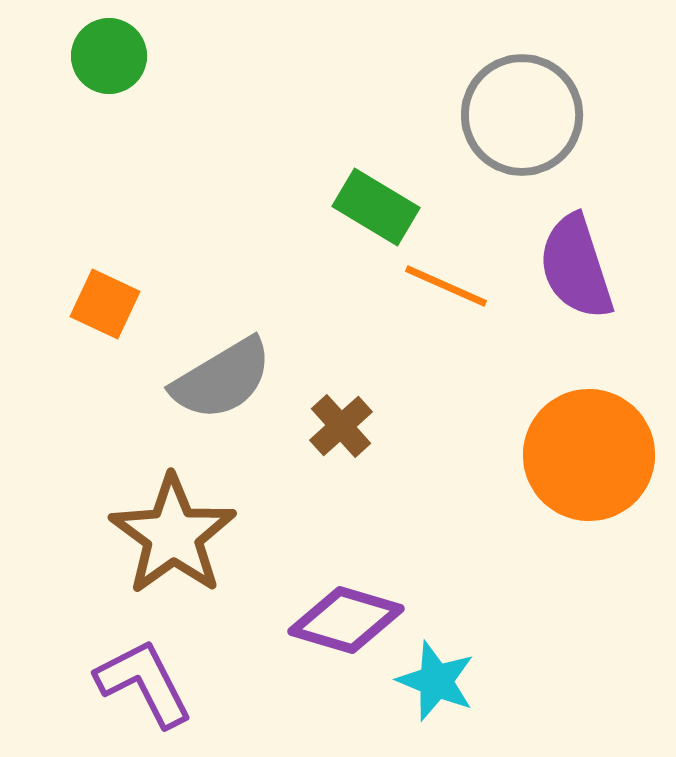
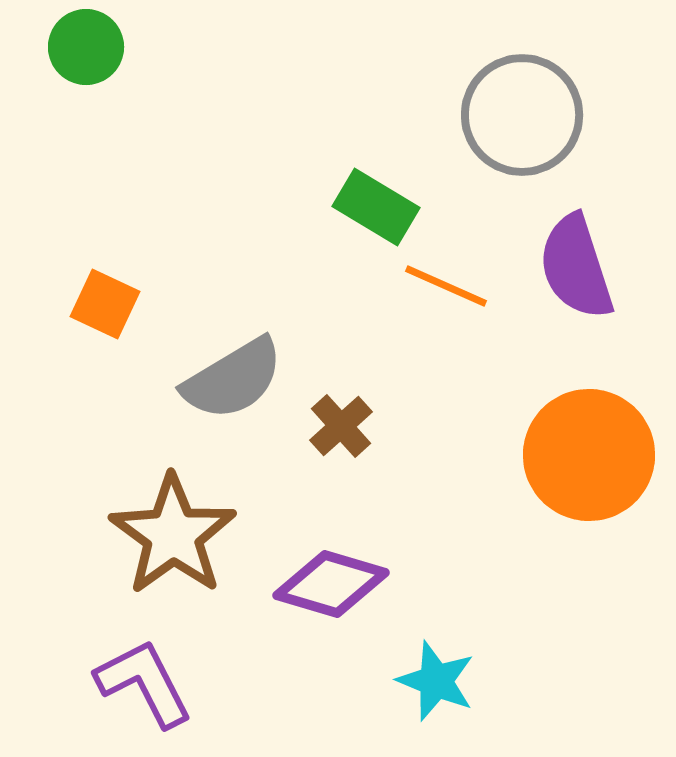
green circle: moved 23 px left, 9 px up
gray semicircle: moved 11 px right
purple diamond: moved 15 px left, 36 px up
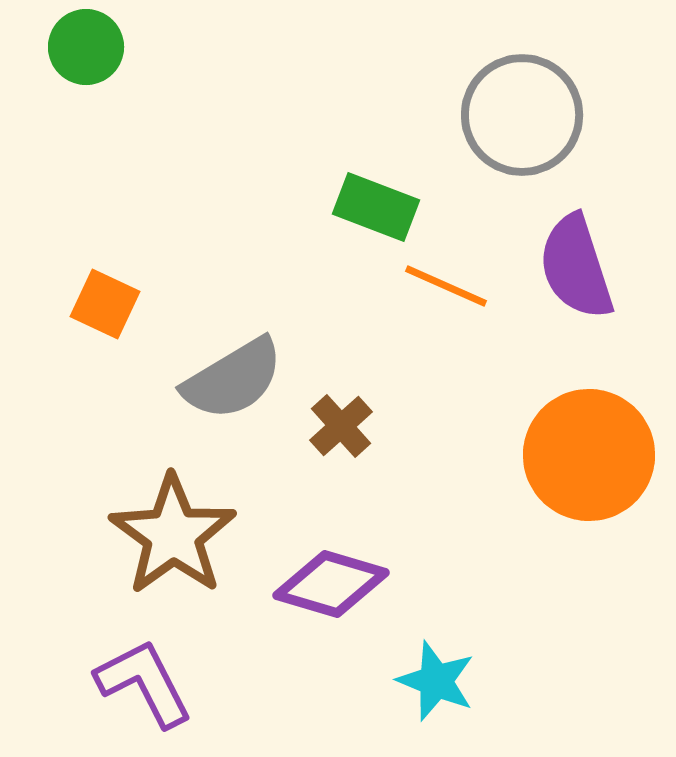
green rectangle: rotated 10 degrees counterclockwise
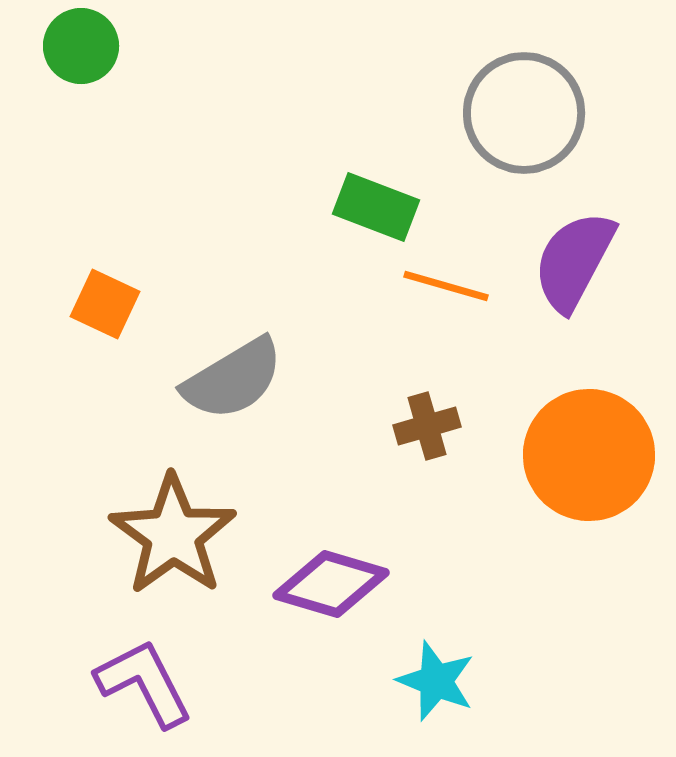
green circle: moved 5 px left, 1 px up
gray circle: moved 2 px right, 2 px up
purple semicircle: moved 2 px left, 6 px up; rotated 46 degrees clockwise
orange line: rotated 8 degrees counterclockwise
brown cross: moved 86 px right; rotated 26 degrees clockwise
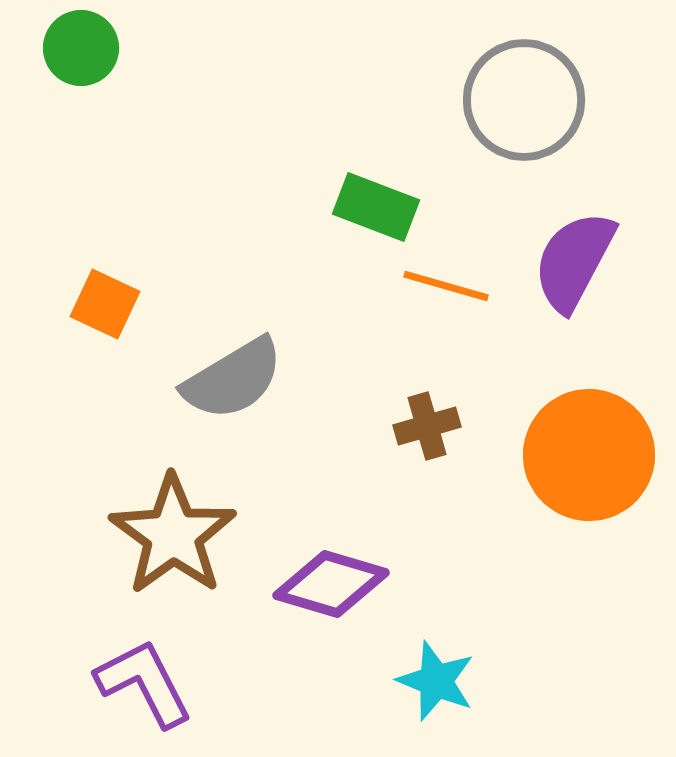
green circle: moved 2 px down
gray circle: moved 13 px up
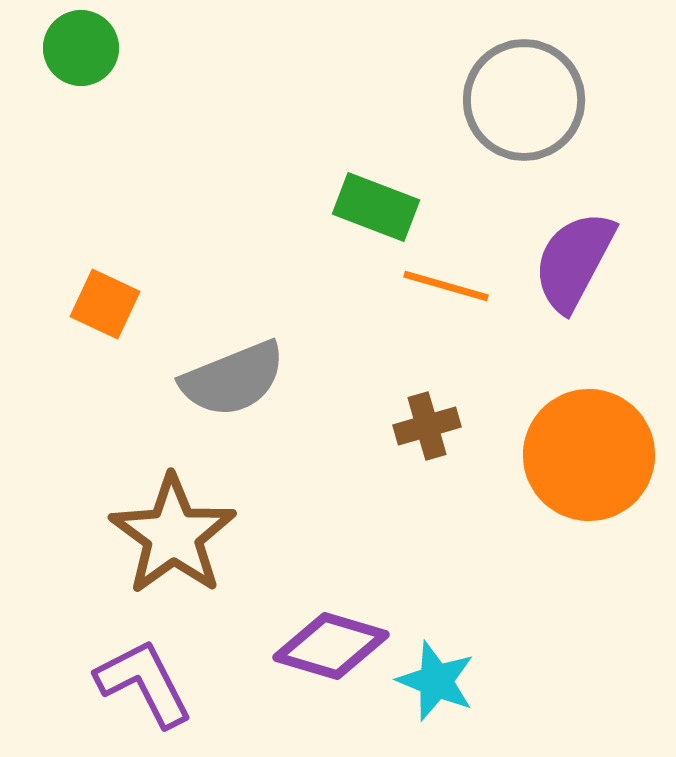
gray semicircle: rotated 9 degrees clockwise
purple diamond: moved 62 px down
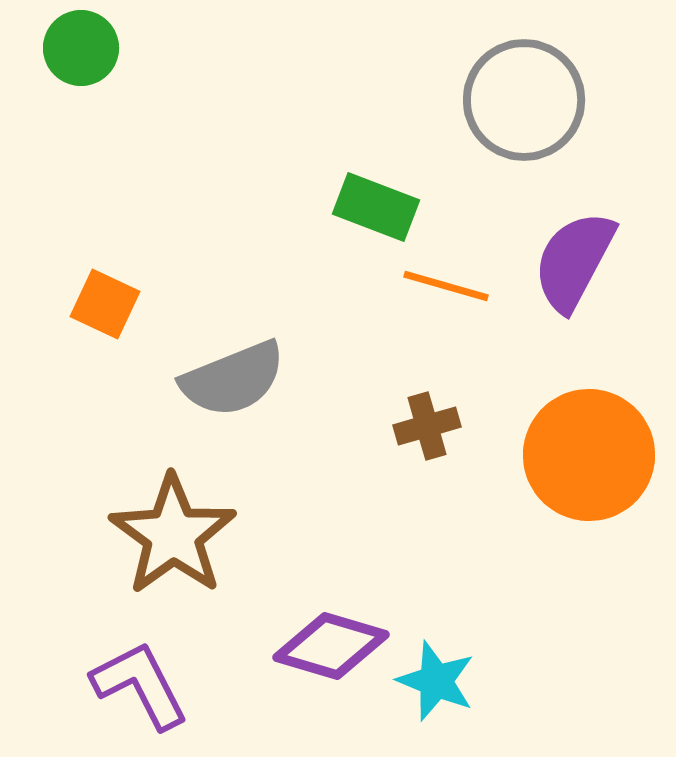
purple L-shape: moved 4 px left, 2 px down
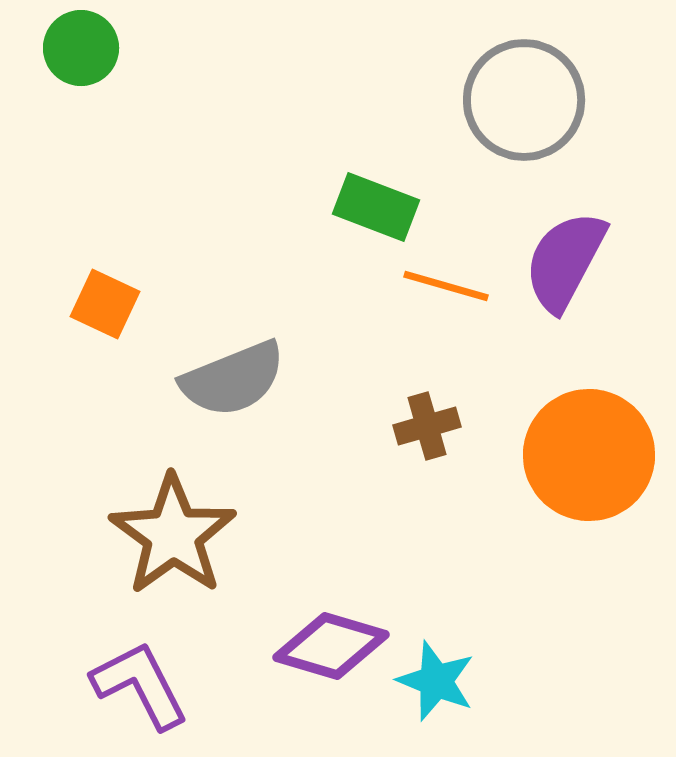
purple semicircle: moved 9 px left
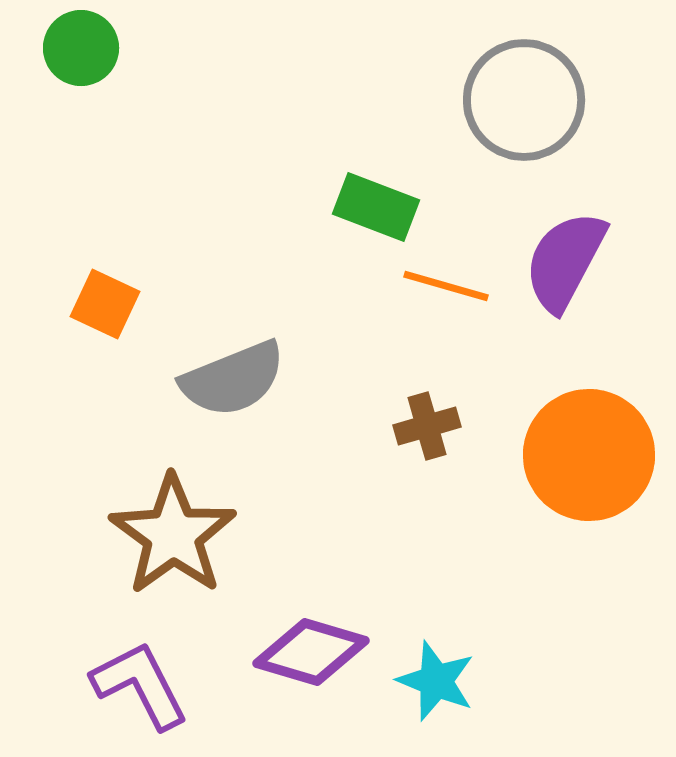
purple diamond: moved 20 px left, 6 px down
